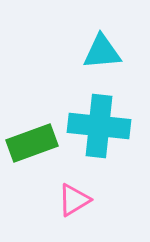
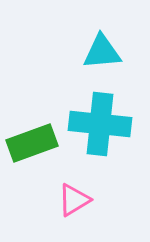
cyan cross: moved 1 px right, 2 px up
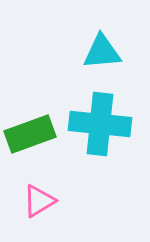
green rectangle: moved 2 px left, 9 px up
pink triangle: moved 35 px left, 1 px down
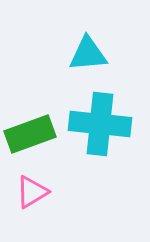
cyan triangle: moved 14 px left, 2 px down
pink triangle: moved 7 px left, 9 px up
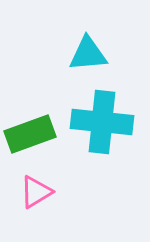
cyan cross: moved 2 px right, 2 px up
pink triangle: moved 4 px right
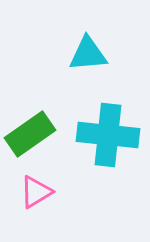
cyan cross: moved 6 px right, 13 px down
green rectangle: rotated 15 degrees counterclockwise
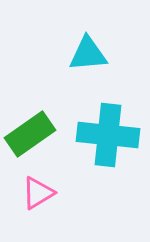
pink triangle: moved 2 px right, 1 px down
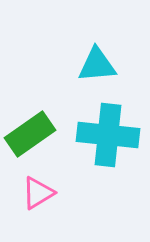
cyan triangle: moved 9 px right, 11 px down
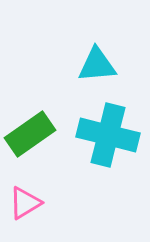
cyan cross: rotated 8 degrees clockwise
pink triangle: moved 13 px left, 10 px down
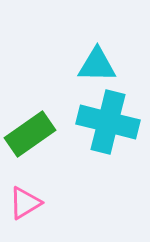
cyan triangle: rotated 6 degrees clockwise
cyan cross: moved 13 px up
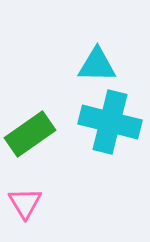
cyan cross: moved 2 px right
pink triangle: rotated 30 degrees counterclockwise
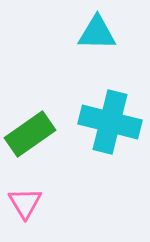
cyan triangle: moved 32 px up
